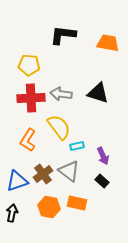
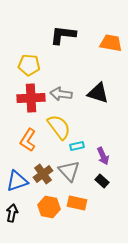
orange trapezoid: moved 3 px right
gray triangle: rotated 10 degrees clockwise
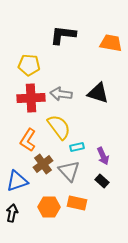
cyan rectangle: moved 1 px down
brown cross: moved 10 px up
orange hexagon: rotated 10 degrees counterclockwise
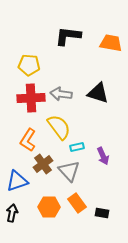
black L-shape: moved 5 px right, 1 px down
black rectangle: moved 32 px down; rotated 32 degrees counterclockwise
orange rectangle: rotated 42 degrees clockwise
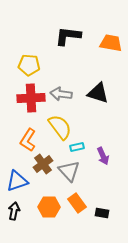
yellow semicircle: moved 1 px right
black arrow: moved 2 px right, 2 px up
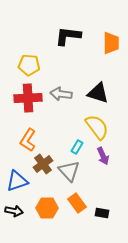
orange trapezoid: rotated 80 degrees clockwise
red cross: moved 3 px left
yellow semicircle: moved 37 px right
cyan rectangle: rotated 48 degrees counterclockwise
orange hexagon: moved 2 px left, 1 px down
black arrow: rotated 90 degrees clockwise
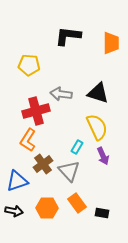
red cross: moved 8 px right, 13 px down; rotated 12 degrees counterclockwise
yellow semicircle: rotated 12 degrees clockwise
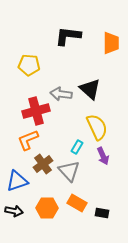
black triangle: moved 8 px left, 4 px up; rotated 25 degrees clockwise
orange L-shape: rotated 35 degrees clockwise
orange rectangle: rotated 24 degrees counterclockwise
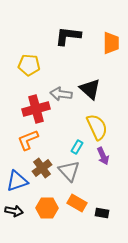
red cross: moved 2 px up
brown cross: moved 1 px left, 4 px down
